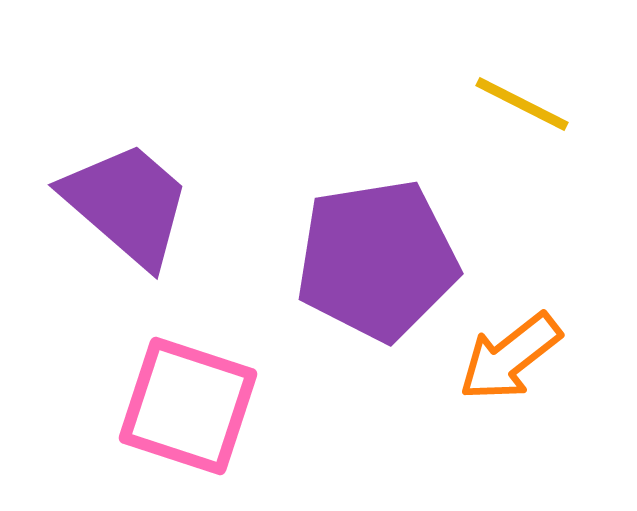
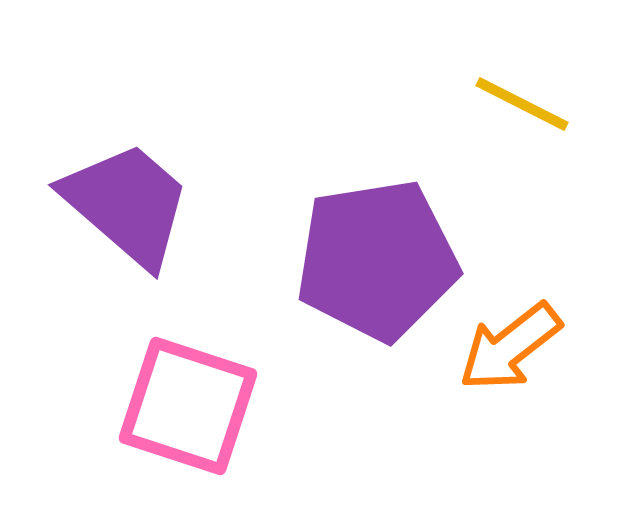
orange arrow: moved 10 px up
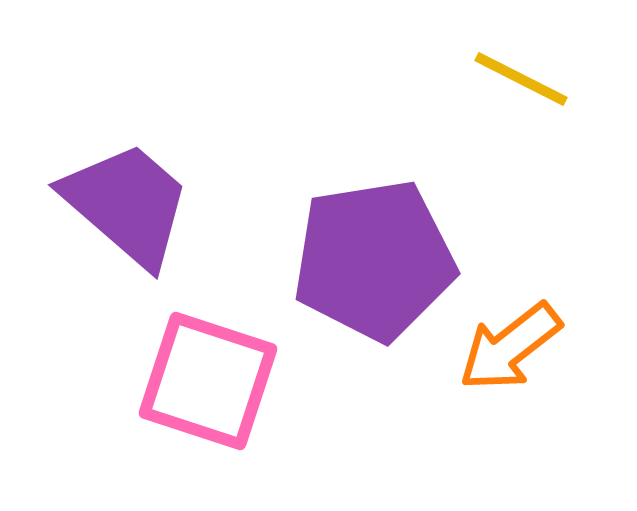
yellow line: moved 1 px left, 25 px up
purple pentagon: moved 3 px left
pink square: moved 20 px right, 25 px up
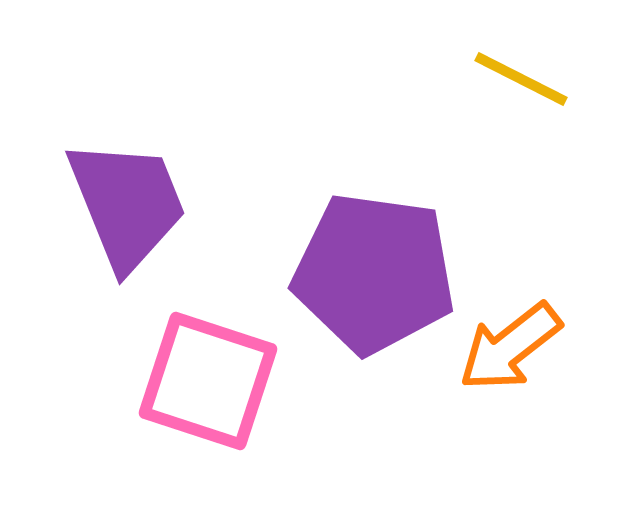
purple trapezoid: rotated 27 degrees clockwise
purple pentagon: moved 13 px down; rotated 17 degrees clockwise
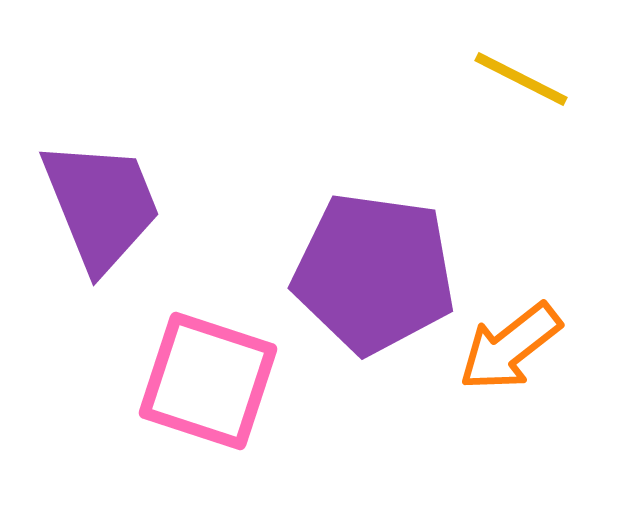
purple trapezoid: moved 26 px left, 1 px down
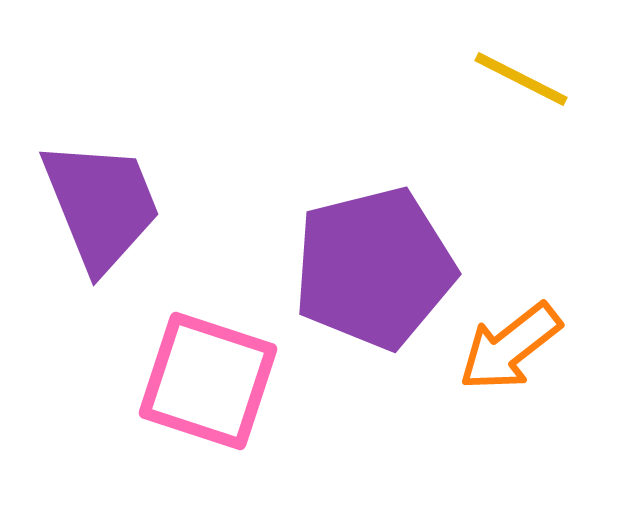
purple pentagon: moved 5 px up; rotated 22 degrees counterclockwise
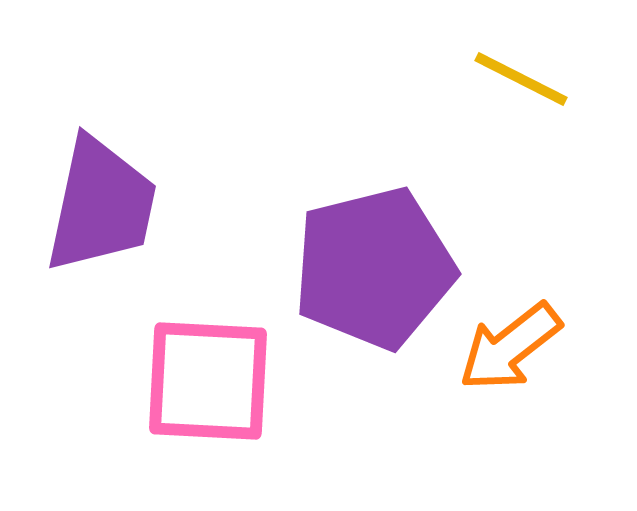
purple trapezoid: rotated 34 degrees clockwise
pink square: rotated 15 degrees counterclockwise
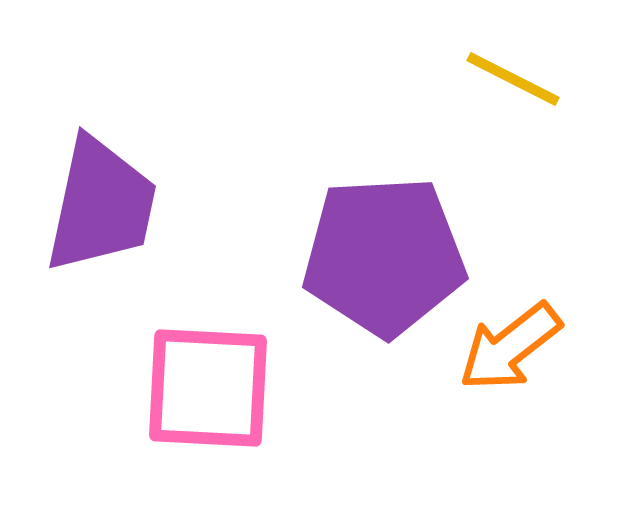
yellow line: moved 8 px left
purple pentagon: moved 10 px right, 12 px up; rotated 11 degrees clockwise
pink square: moved 7 px down
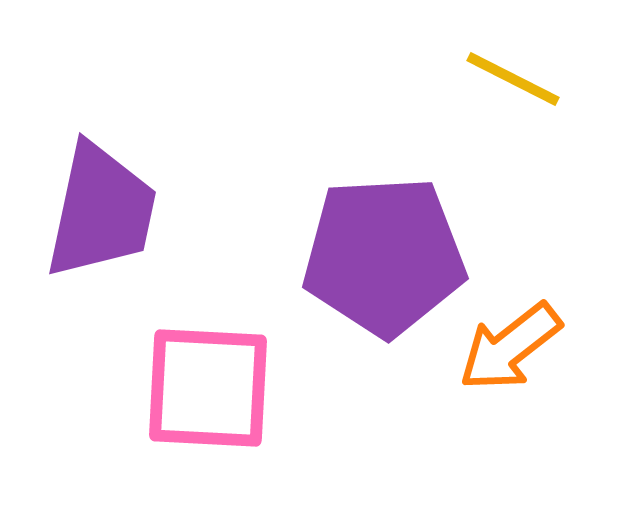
purple trapezoid: moved 6 px down
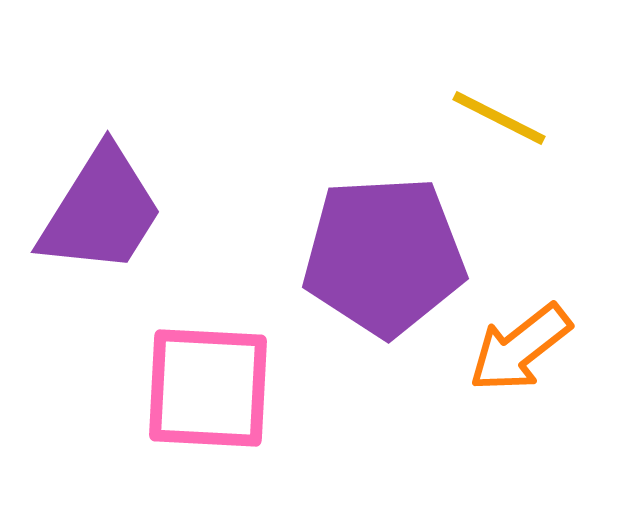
yellow line: moved 14 px left, 39 px down
purple trapezoid: rotated 20 degrees clockwise
orange arrow: moved 10 px right, 1 px down
